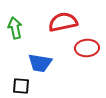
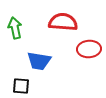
red semicircle: rotated 16 degrees clockwise
red ellipse: moved 2 px right, 1 px down
blue trapezoid: moved 1 px left, 2 px up
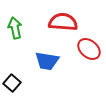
red ellipse: rotated 45 degrees clockwise
blue trapezoid: moved 8 px right
black square: moved 9 px left, 3 px up; rotated 36 degrees clockwise
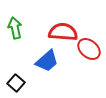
red semicircle: moved 10 px down
blue trapezoid: rotated 50 degrees counterclockwise
black square: moved 4 px right
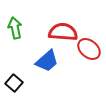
black square: moved 2 px left
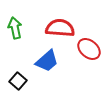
red semicircle: moved 3 px left, 4 px up
black square: moved 4 px right, 2 px up
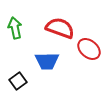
red semicircle: rotated 16 degrees clockwise
blue trapezoid: rotated 40 degrees clockwise
black square: rotated 12 degrees clockwise
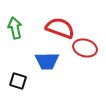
red ellipse: moved 4 px left, 1 px up; rotated 25 degrees counterclockwise
black square: rotated 36 degrees counterclockwise
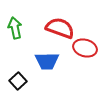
black square: rotated 30 degrees clockwise
